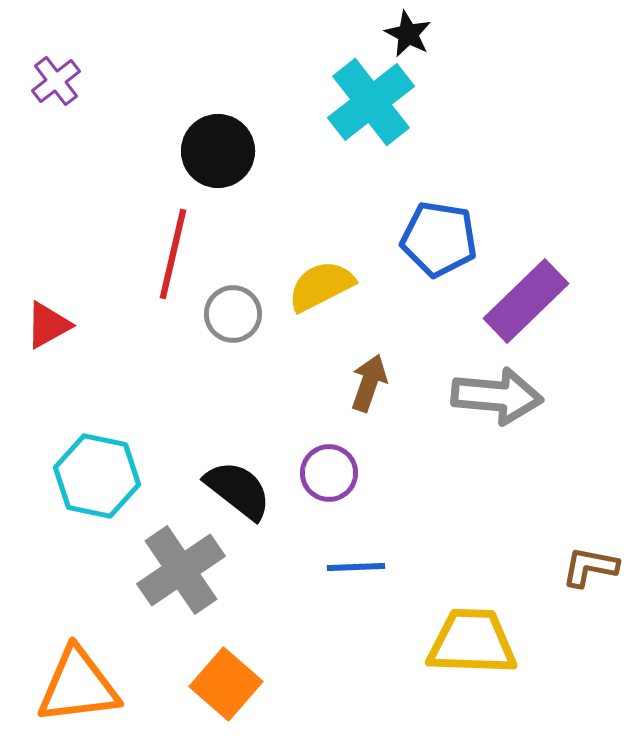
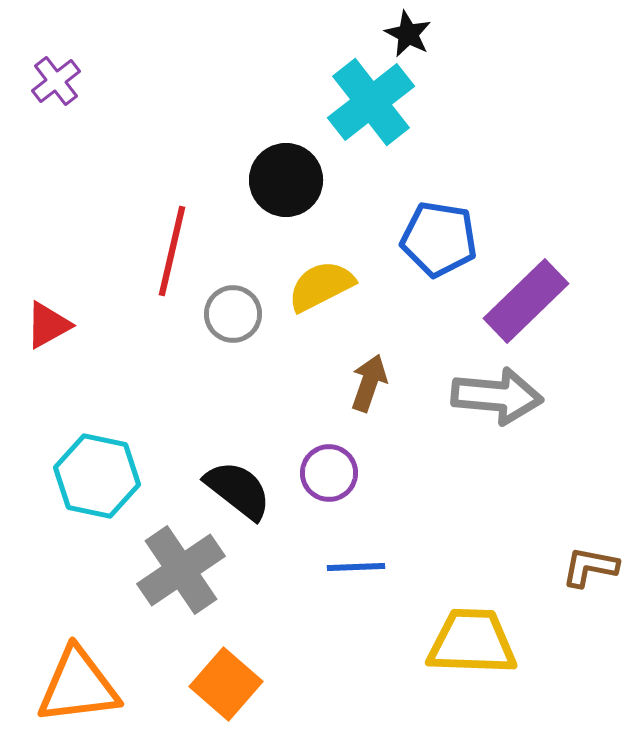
black circle: moved 68 px right, 29 px down
red line: moved 1 px left, 3 px up
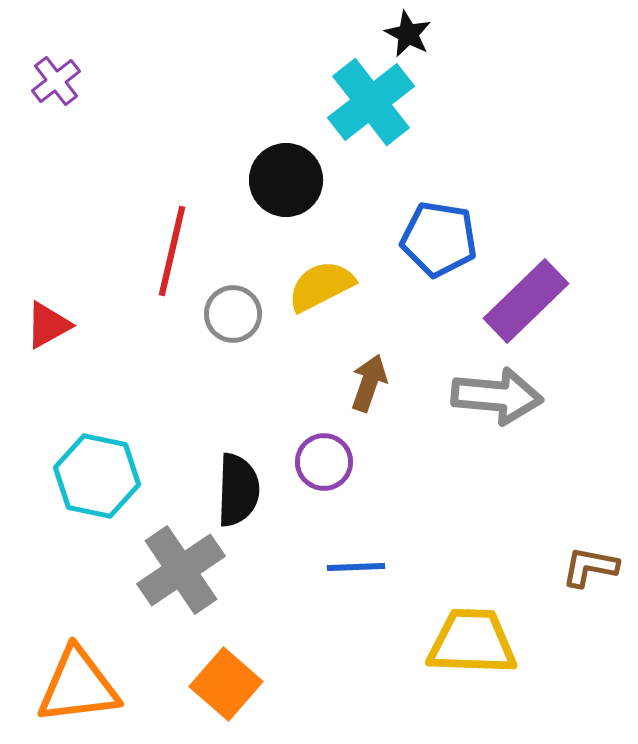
purple circle: moved 5 px left, 11 px up
black semicircle: rotated 54 degrees clockwise
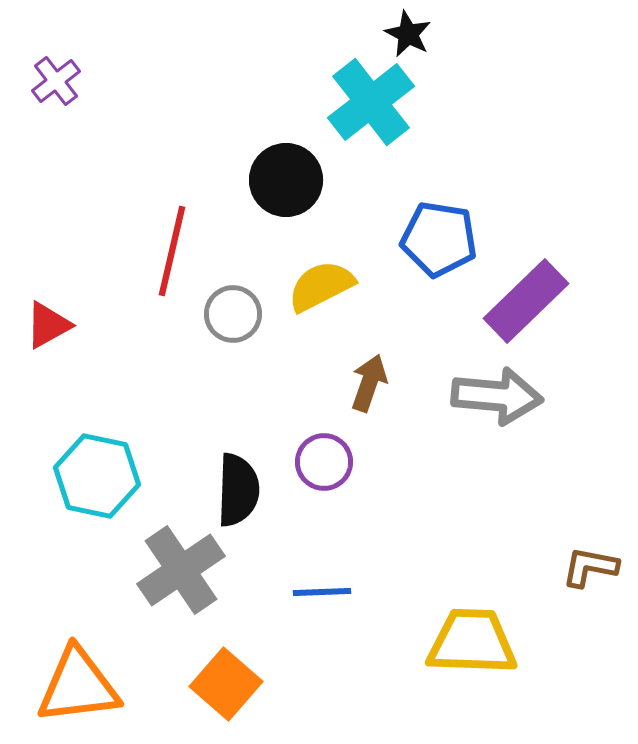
blue line: moved 34 px left, 25 px down
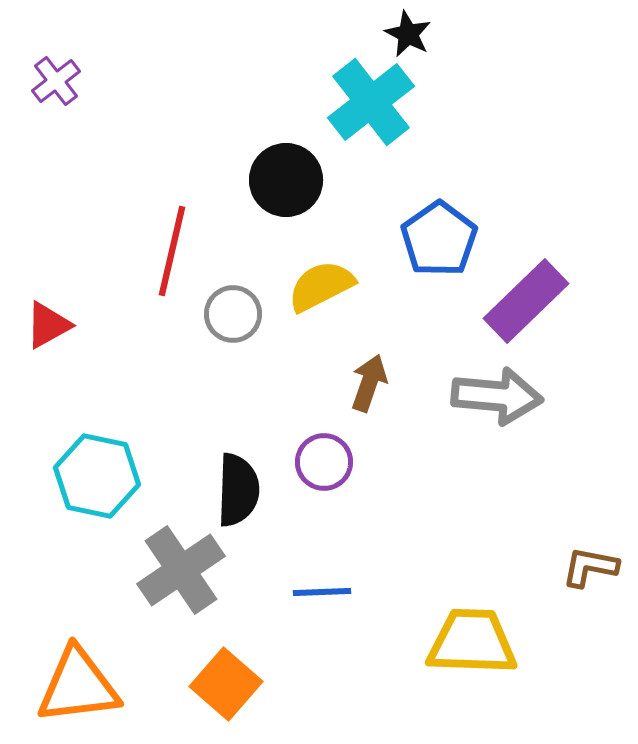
blue pentagon: rotated 28 degrees clockwise
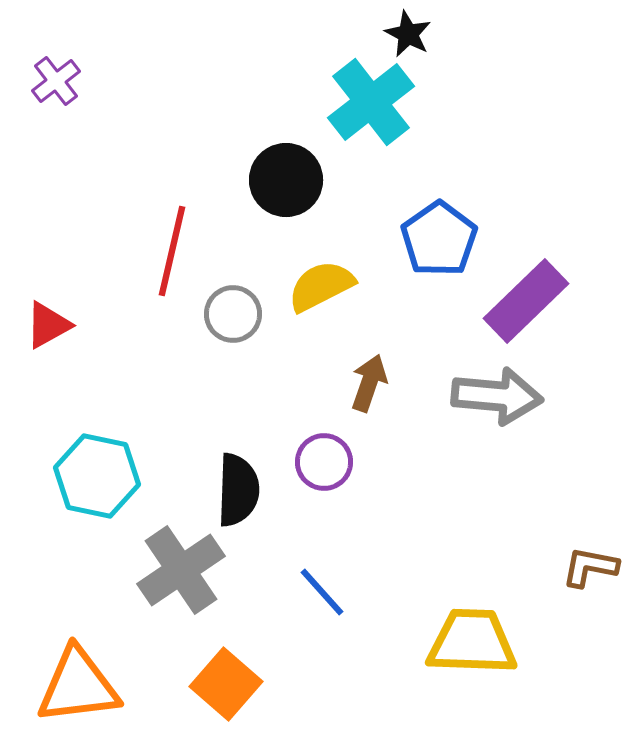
blue line: rotated 50 degrees clockwise
